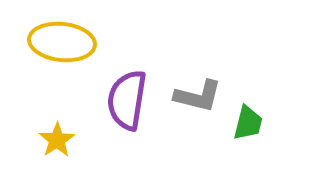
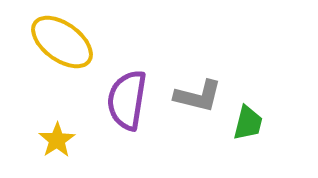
yellow ellipse: rotated 30 degrees clockwise
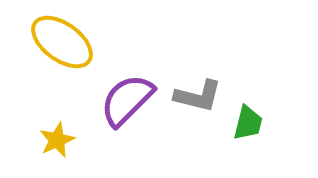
purple semicircle: rotated 36 degrees clockwise
yellow star: rotated 9 degrees clockwise
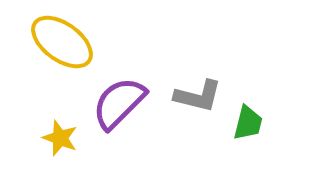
purple semicircle: moved 8 px left, 3 px down
yellow star: moved 3 px right, 2 px up; rotated 27 degrees counterclockwise
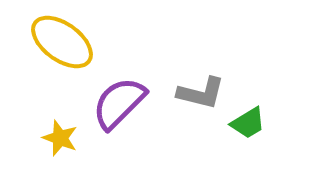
gray L-shape: moved 3 px right, 3 px up
green trapezoid: rotated 45 degrees clockwise
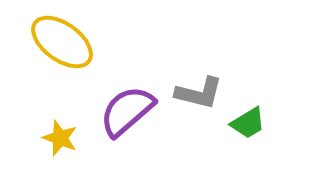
gray L-shape: moved 2 px left
purple semicircle: moved 8 px right, 8 px down; rotated 4 degrees clockwise
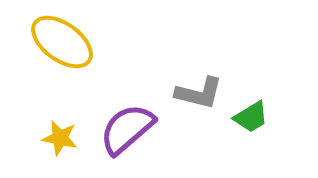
purple semicircle: moved 18 px down
green trapezoid: moved 3 px right, 6 px up
yellow star: rotated 9 degrees counterclockwise
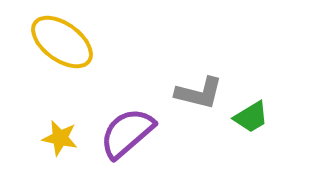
purple semicircle: moved 4 px down
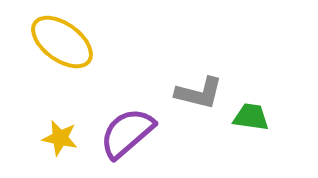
green trapezoid: rotated 141 degrees counterclockwise
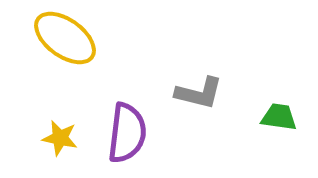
yellow ellipse: moved 3 px right, 4 px up
green trapezoid: moved 28 px right
purple semicircle: rotated 138 degrees clockwise
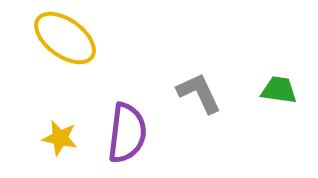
gray L-shape: rotated 129 degrees counterclockwise
green trapezoid: moved 27 px up
